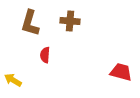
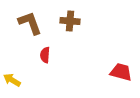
brown L-shape: rotated 144 degrees clockwise
yellow arrow: moved 1 px left
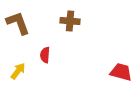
brown L-shape: moved 12 px left
yellow arrow: moved 6 px right, 9 px up; rotated 96 degrees clockwise
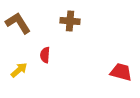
brown L-shape: rotated 12 degrees counterclockwise
yellow arrow: moved 1 px right, 1 px up; rotated 12 degrees clockwise
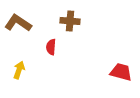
brown L-shape: rotated 24 degrees counterclockwise
red semicircle: moved 6 px right, 8 px up
yellow arrow: rotated 30 degrees counterclockwise
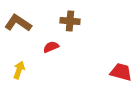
red semicircle: rotated 63 degrees clockwise
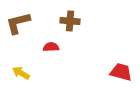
brown L-shape: rotated 48 degrees counterclockwise
red semicircle: rotated 21 degrees clockwise
yellow arrow: moved 2 px right, 3 px down; rotated 78 degrees counterclockwise
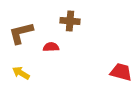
brown L-shape: moved 3 px right, 10 px down
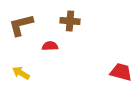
brown L-shape: moved 8 px up
red semicircle: moved 1 px left, 1 px up
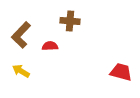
brown L-shape: moved 10 px down; rotated 32 degrees counterclockwise
yellow arrow: moved 2 px up
